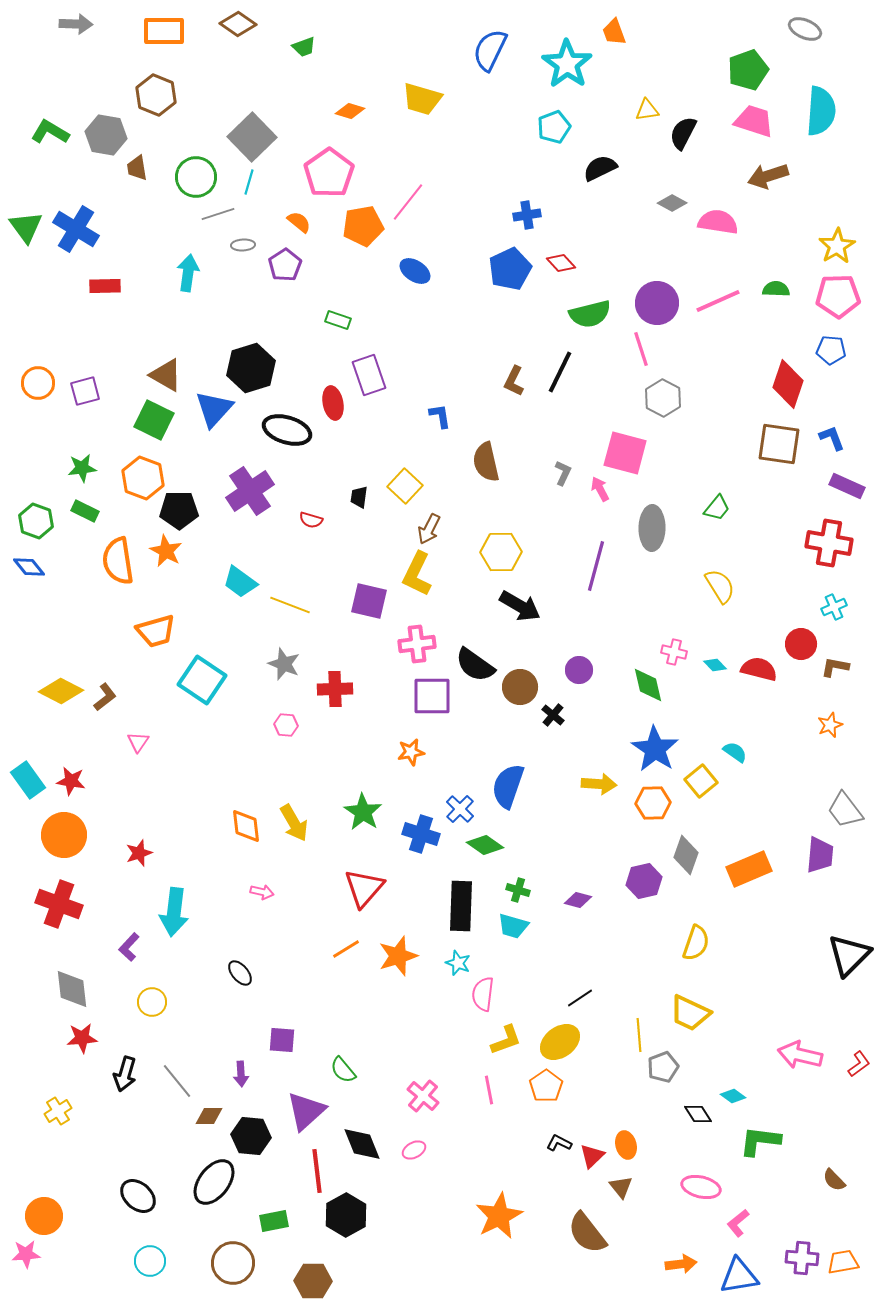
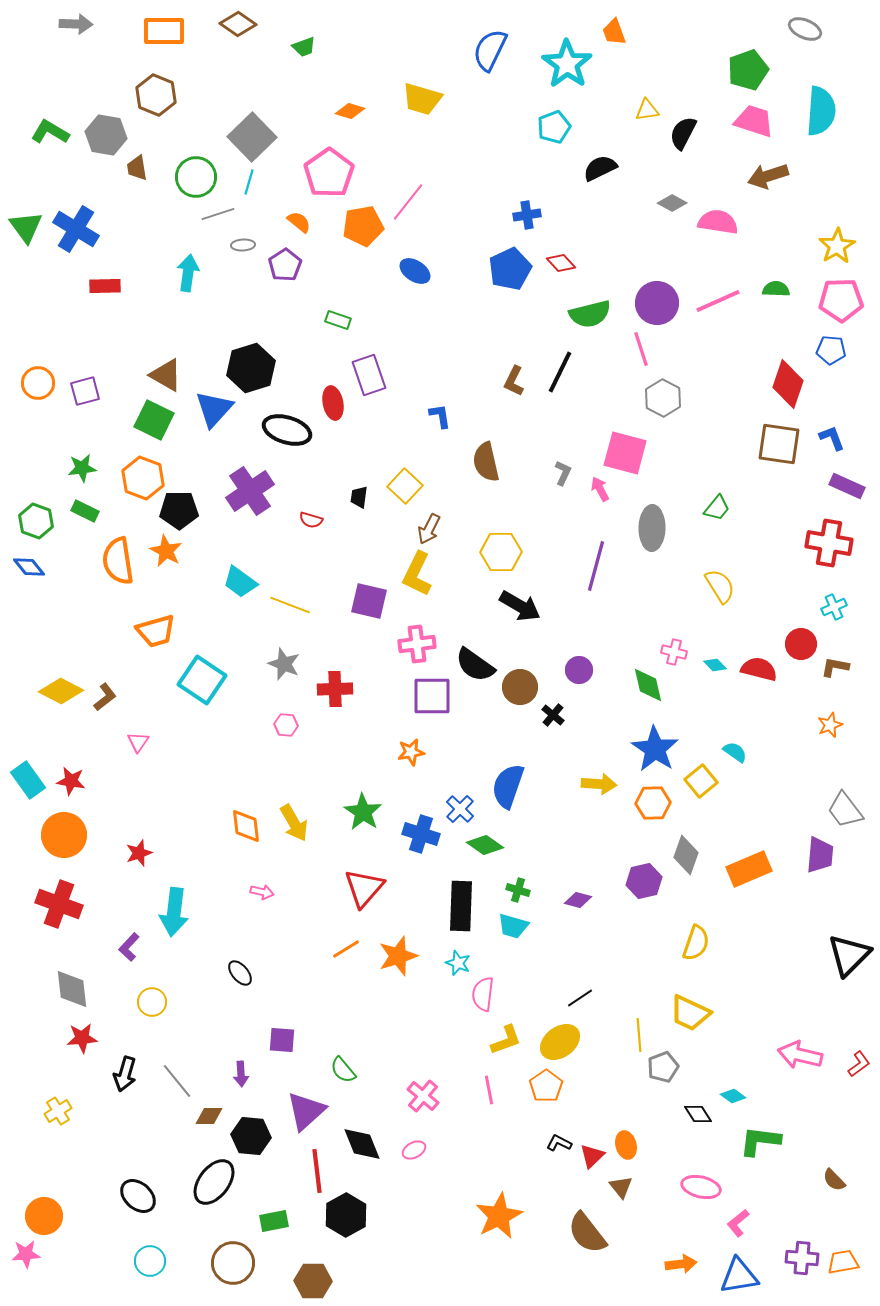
pink pentagon at (838, 296): moved 3 px right, 4 px down
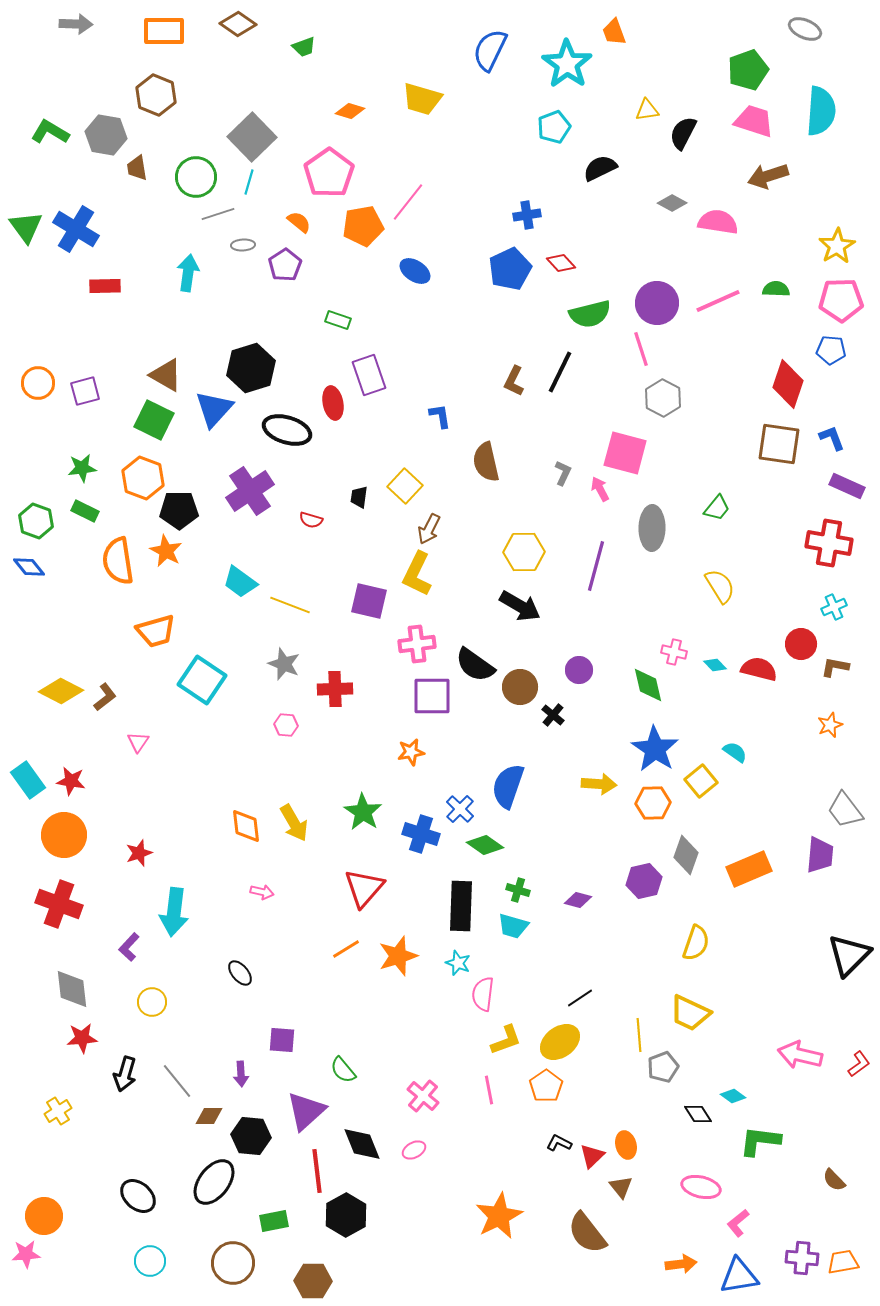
yellow hexagon at (501, 552): moved 23 px right
